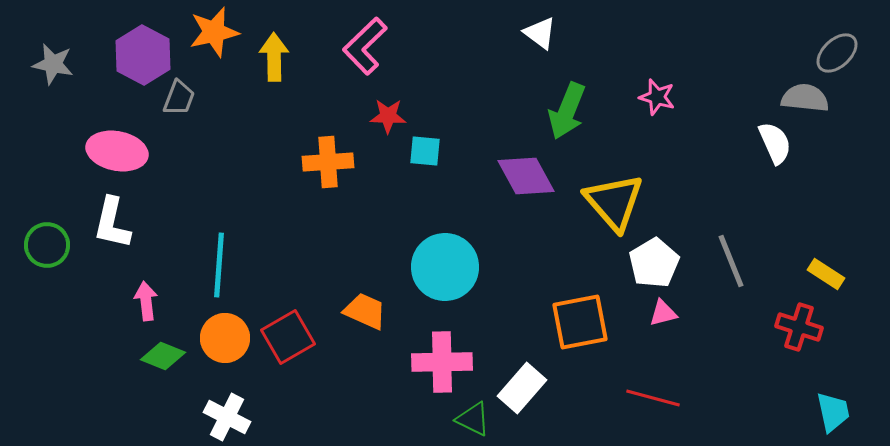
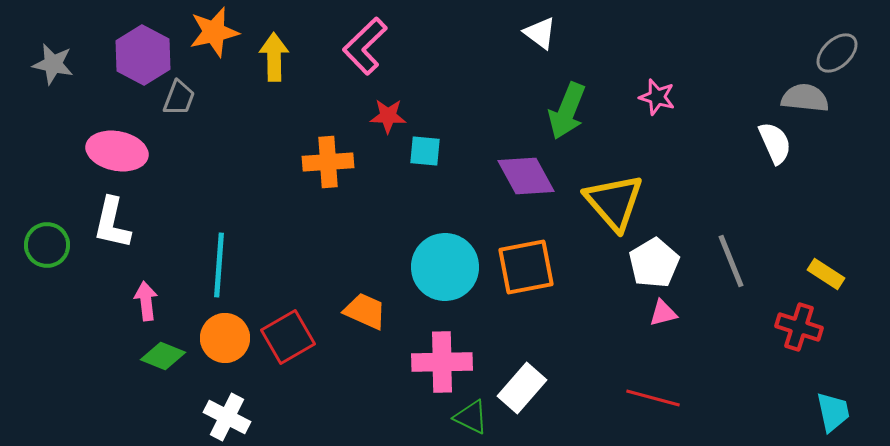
orange square: moved 54 px left, 55 px up
green triangle: moved 2 px left, 2 px up
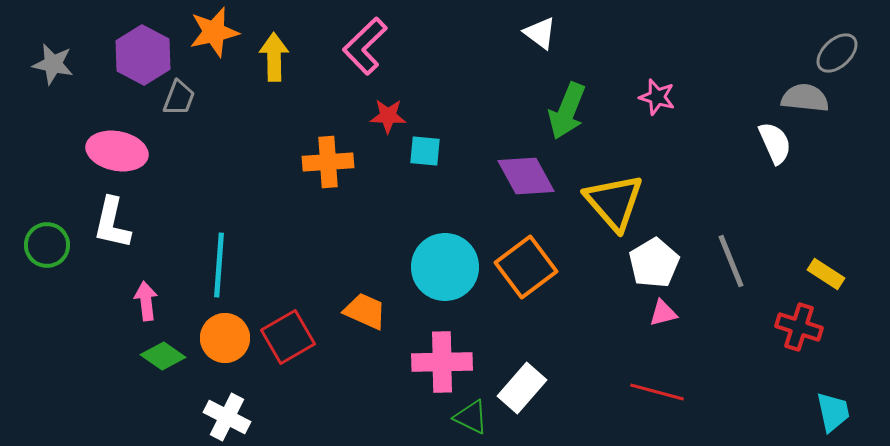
orange square: rotated 26 degrees counterclockwise
green diamond: rotated 12 degrees clockwise
red line: moved 4 px right, 6 px up
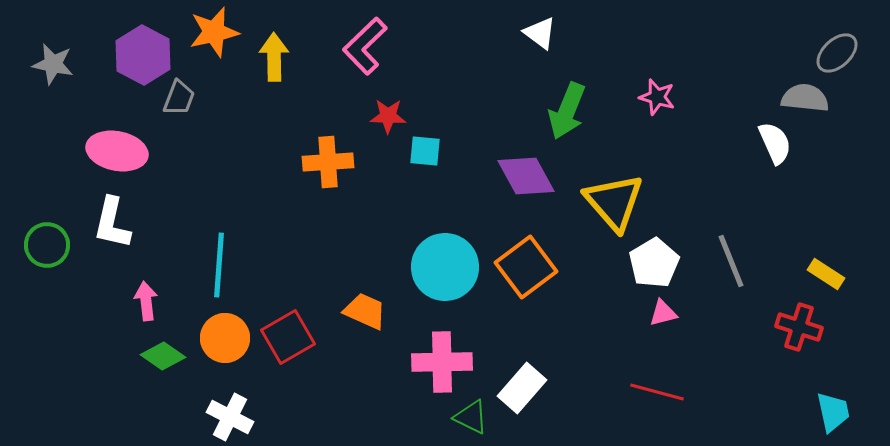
white cross: moved 3 px right
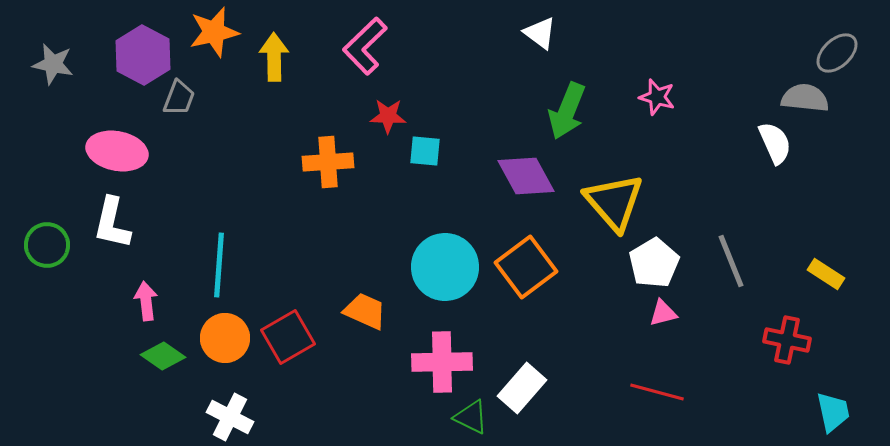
red cross: moved 12 px left, 13 px down; rotated 6 degrees counterclockwise
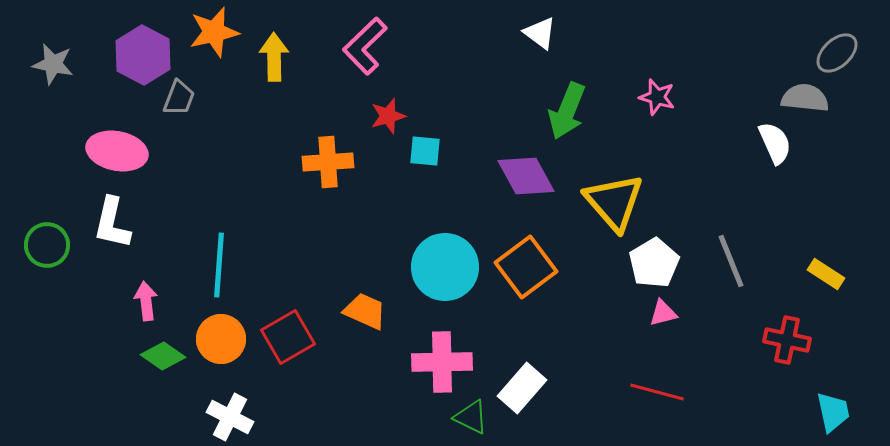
red star: rotated 18 degrees counterclockwise
orange circle: moved 4 px left, 1 px down
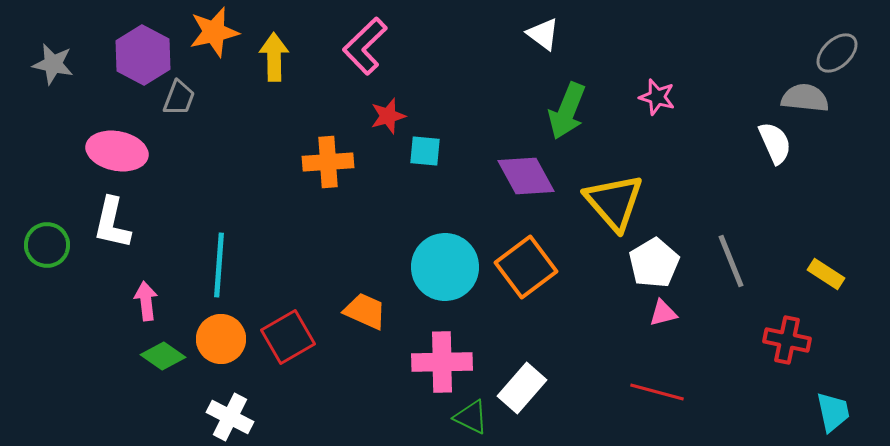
white triangle: moved 3 px right, 1 px down
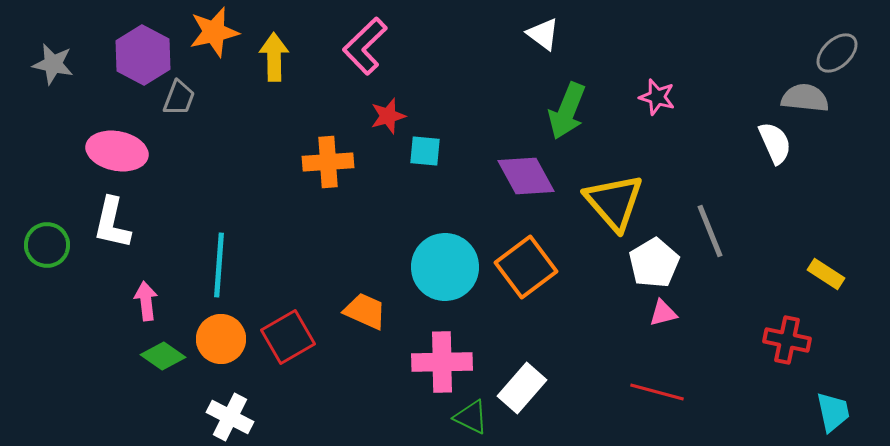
gray line: moved 21 px left, 30 px up
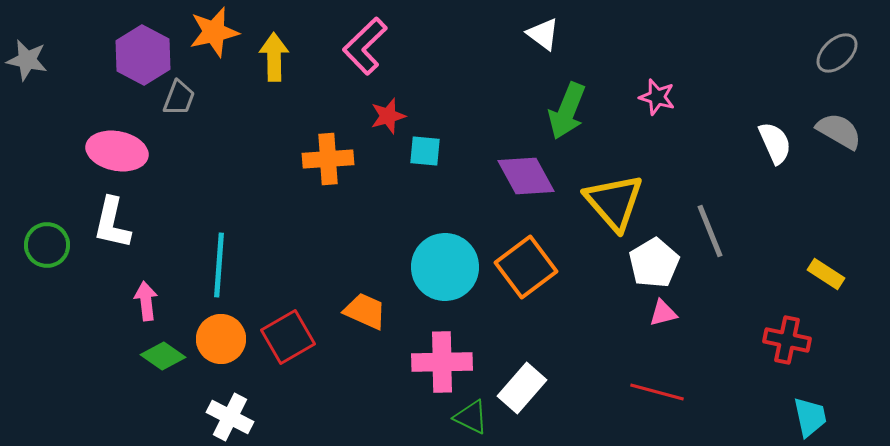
gray star: moved 26 px left, 4 px up
gray semicircle: moved 34 px right, 33 px down; rotated 24 degrees clockwise
orange cross: moved 3 px up
cyan trapezoid: moved 23 px left, 5 px down
